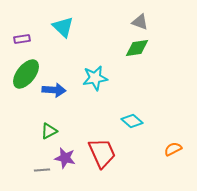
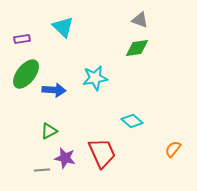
gray triangle: moved 2 px up
orange semicircle: rotated 24 degrees counterclockwise
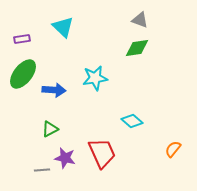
green ellipse: moved 3 px left
green triangle: moved 1 px right, 2 px up
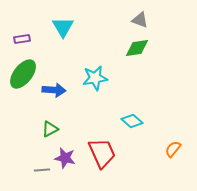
cyan triangle: rotated 15 degrees clockwise
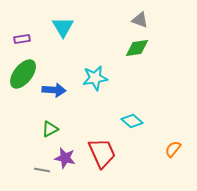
gray line: rotated 14 degrees clockwise
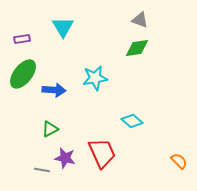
orange semicircle: moved 6 px right, 12 px down; rotated 96 degrees clockwise
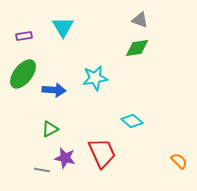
purple rectangle: moved 2 px right, 3 px up
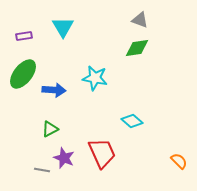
cyan star: rotated 20 degrees clockwise
purple star: moved 1 px left; rotated 10 degrees clockwise
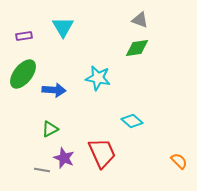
cyan star: moved 3 px right
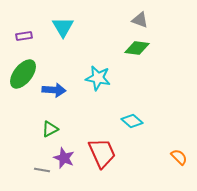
green diamond: rotated 15 degrees clockwise
orange semicircle: moved 4 px up
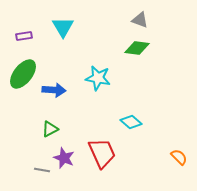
cyan diamond: moved 1 px left, 1 px down
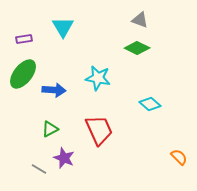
purple rectangle: moved 3 px down
green diamond: rotated 20 degrees clockwise
cyan diamond: moved 19 px right, 18 px up
red trapezoid: moved 3 px left, 23 px up
gray line: moved 3 px left, 1 px up; rotated 21 degrees clockwise
